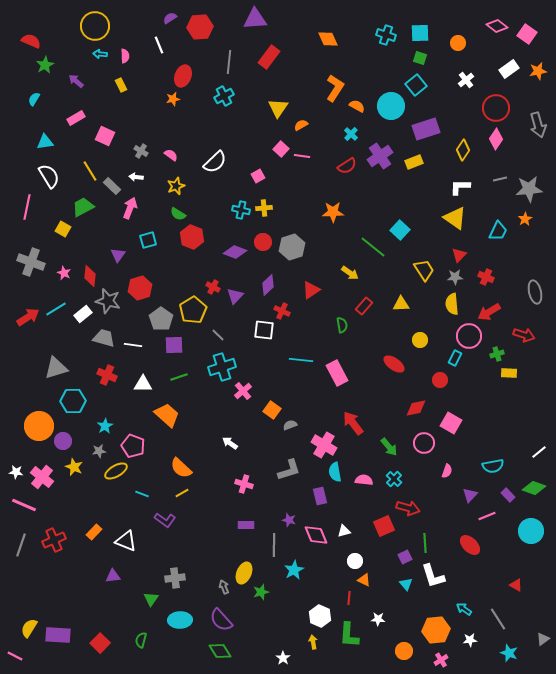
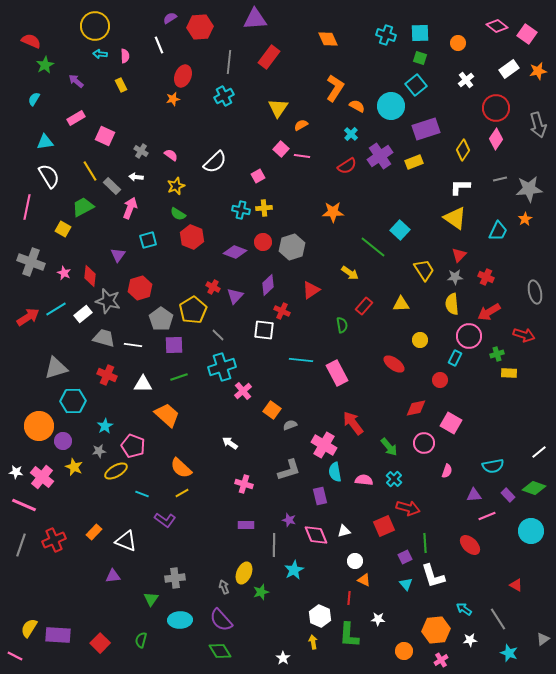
purple triangle at (470, 495): moved 4 px right; rotated 42 degrees clockwise
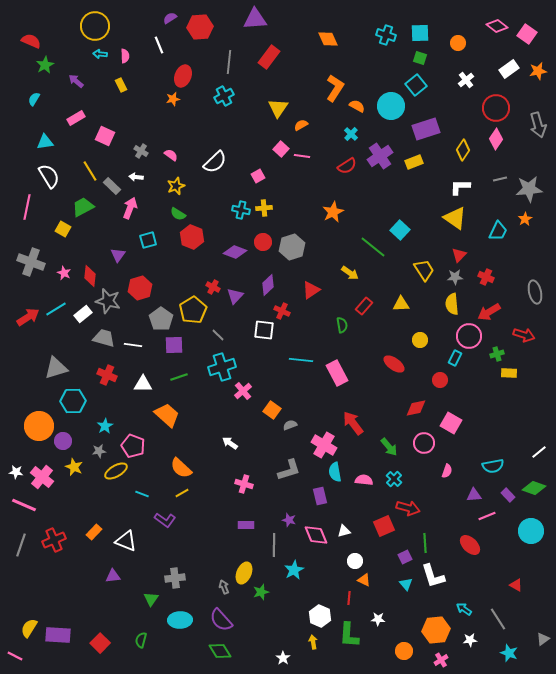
orange star at (333, 212): rotated 25 degrees counterclockwise
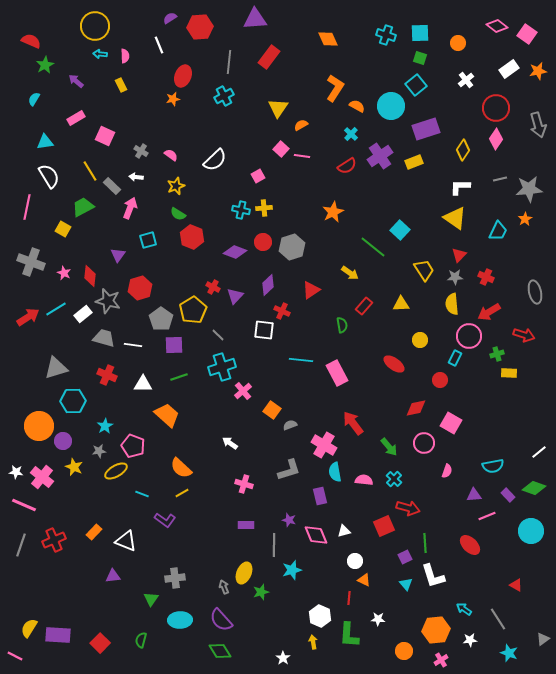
white semicircle at (215, 162): moved 2 px up
cyan star at (294, 570): moved 2 px left; rotated 12 degrees clockwise
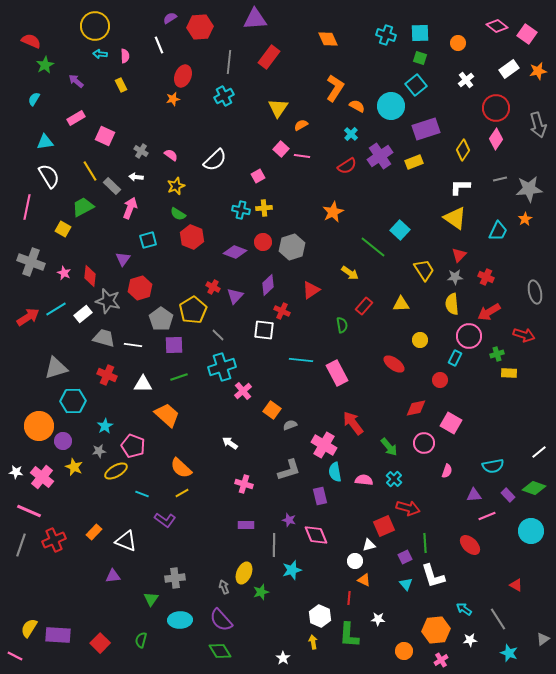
purple triangle at (118, 255): moved 5 px right, 4 px down
pink line at (24, 505): moved 5 px right, 6 px down
white triangle at (344, 531): moved 25 px right, 14 px down
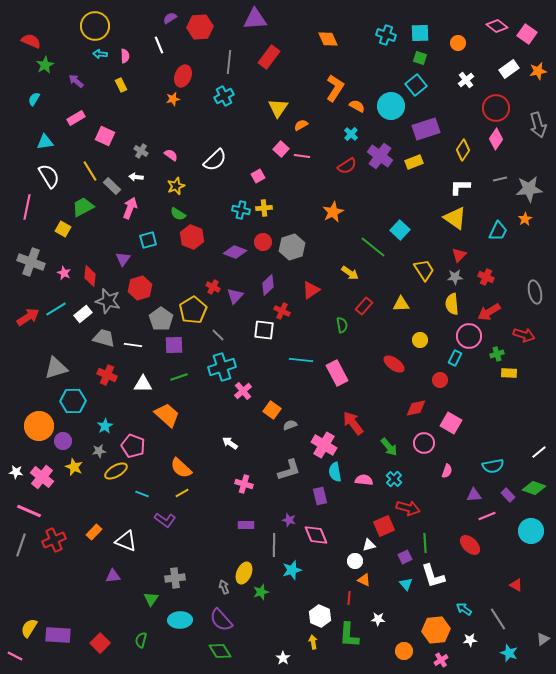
purple cross at (380, 156): rotated 20 degrees counterclockwise
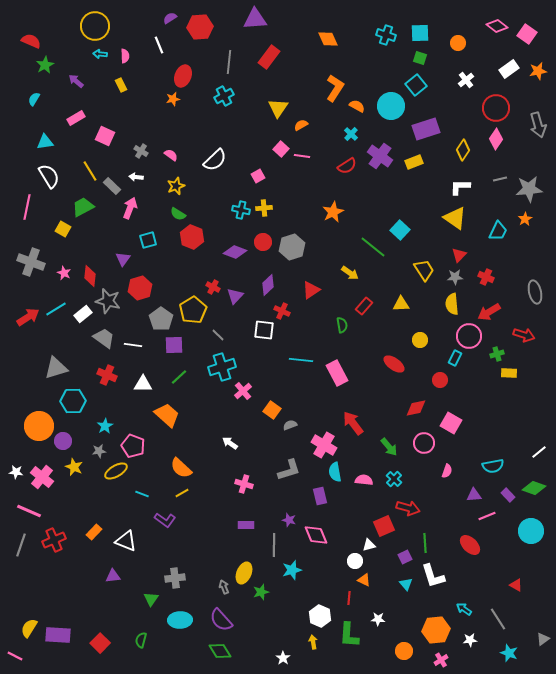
gray trapezoid at (104, 338): rotated 20 degrees clockwise
green line at (179, 377): rotated 24 degrees counterclockwise
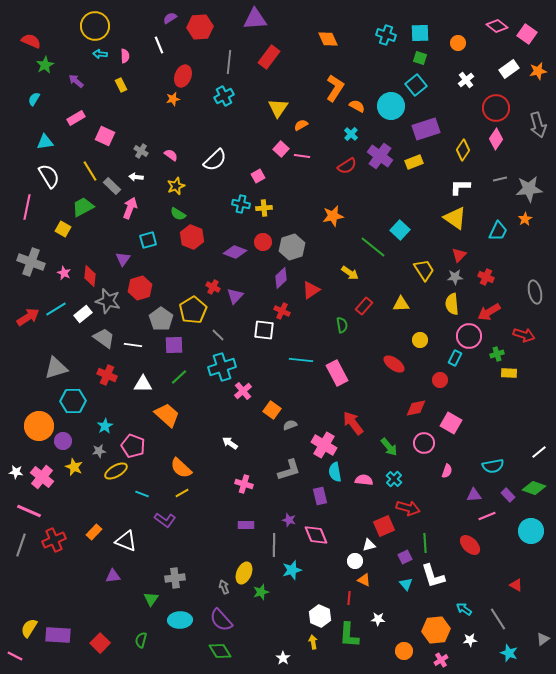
cyan cross at (241, 210): moved 6 px up
orange star at (333, 212): moved 4 px down; rotated 15 degrees clockwise
purple diamond at (268, 285): moved 13 px right, 7 px up
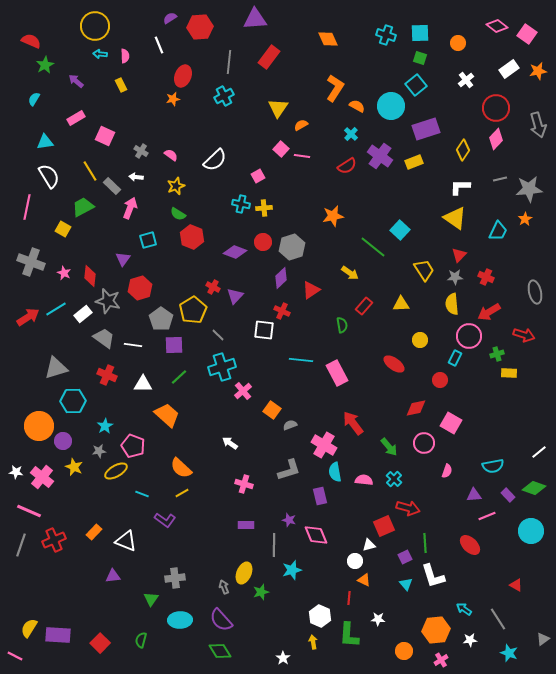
pink diamond at (496, 139): rotated 10 degrees clockwise
